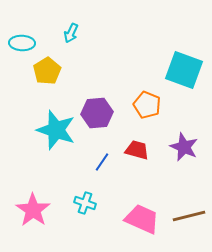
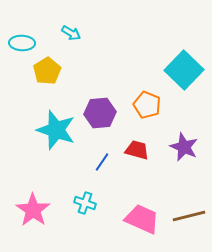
cyan arrow: rotated 84 degrees counterclockwise
cyan square: rotated 24 degrees clockwise
purple hexagon: moved 3 px right
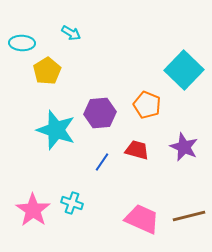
cyan cross: moved 13 px left
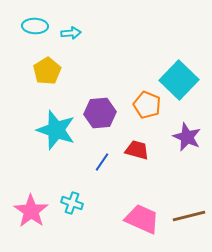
cyan arrow: rotated 36 degrees counterclockwise
cyan ellipse: moved 13 px right, 17 px up
cyan square: moved 5 px left, 10 px down
purple star: moved 3 px right, 10 px up
pink star: moved 2 px left, 1 px down
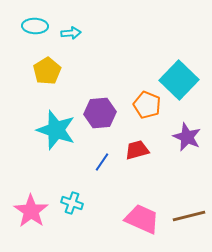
red trapezoid: rotated 30 degrees counterclockwise
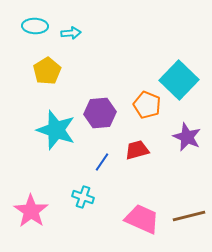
cyan cross: moved 11 px right, 6 px up
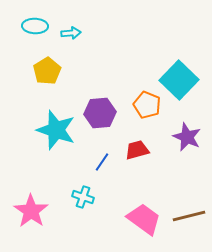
pink trapezoid: moved 2 px right; rotated 12 degrees clockwise
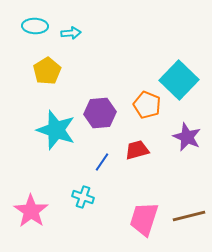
pink trapezoid: rotated 108 degrees counterclockwise
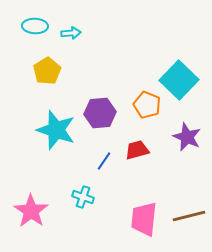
blue line: moved 2 px right, 1 px up
pink trapezoid: rotated 12 degrees counterclockwise
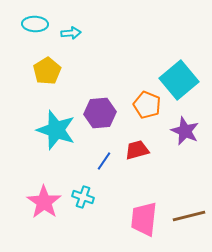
cyan ellipse: moved 2 px up
cyan square: rotated 6 degrees clockwise
purple star: moved 2 px left, 6 px up
pink star: moved 13 px right, 9 px up
